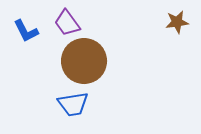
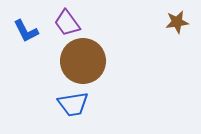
brown circle: moved 1 px left
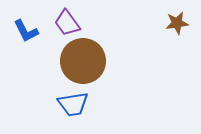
brown star: moved 1 px down
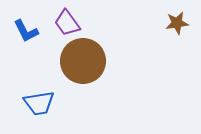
blue trapezoid: moved 34 px left, 1 px up
